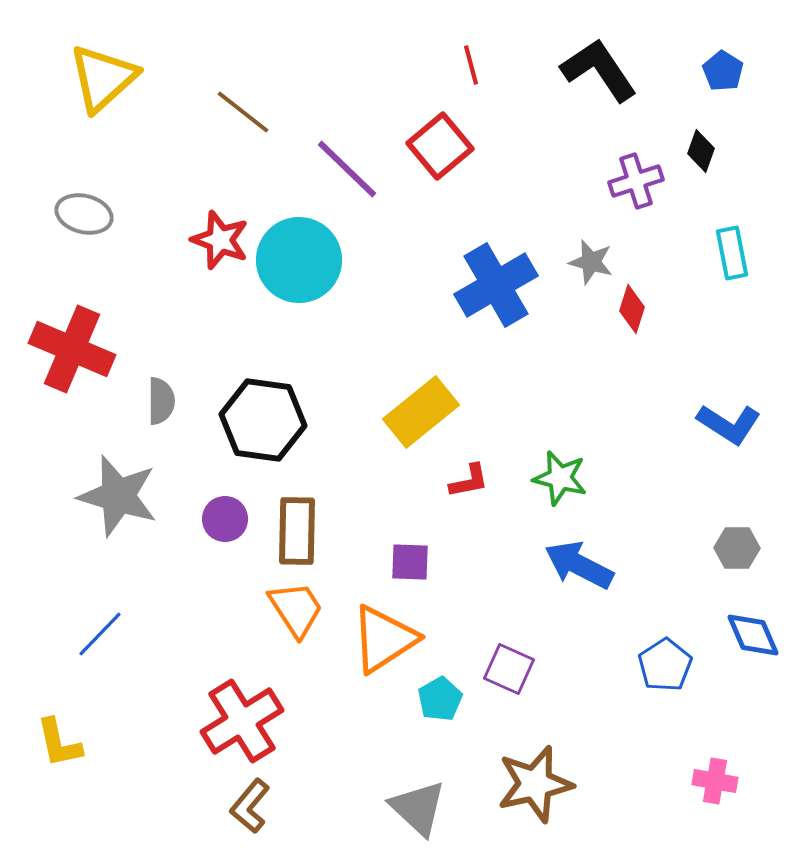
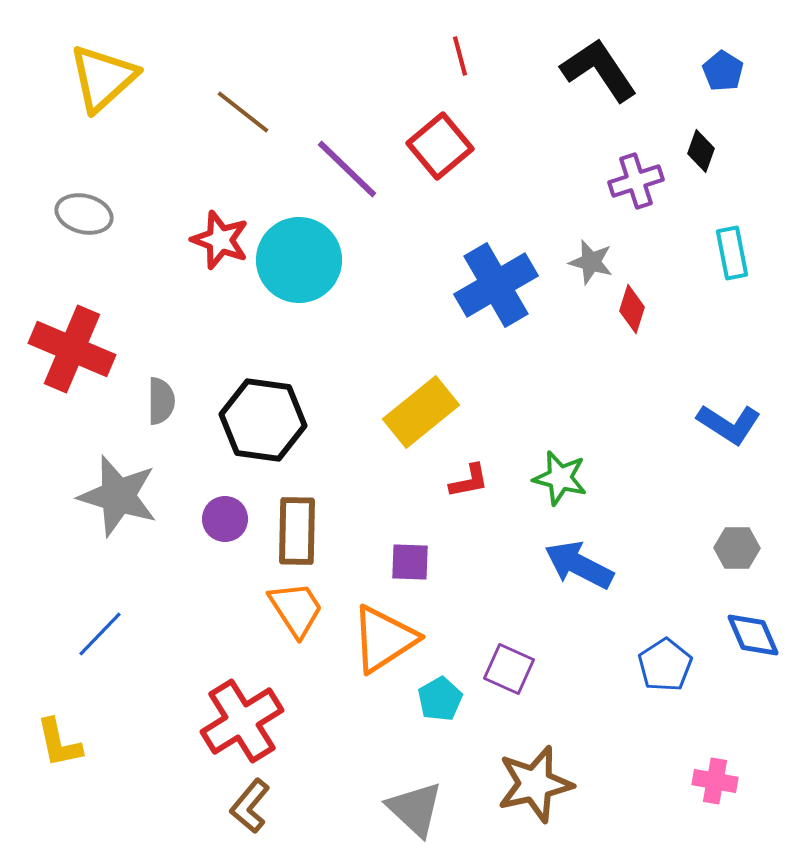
red line at (471, 65): moved 11 px left, 9 px up
gray triangle at (418, 808): moved 3 px left, 1 px down
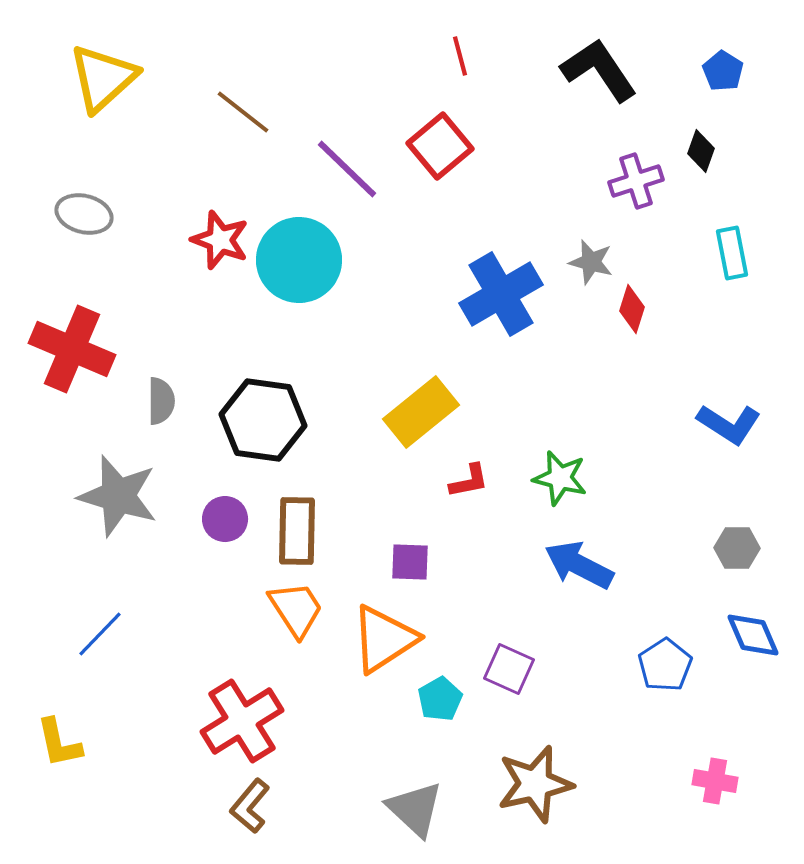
blue cross at (496, 285): moved 5 px right, 9 px down
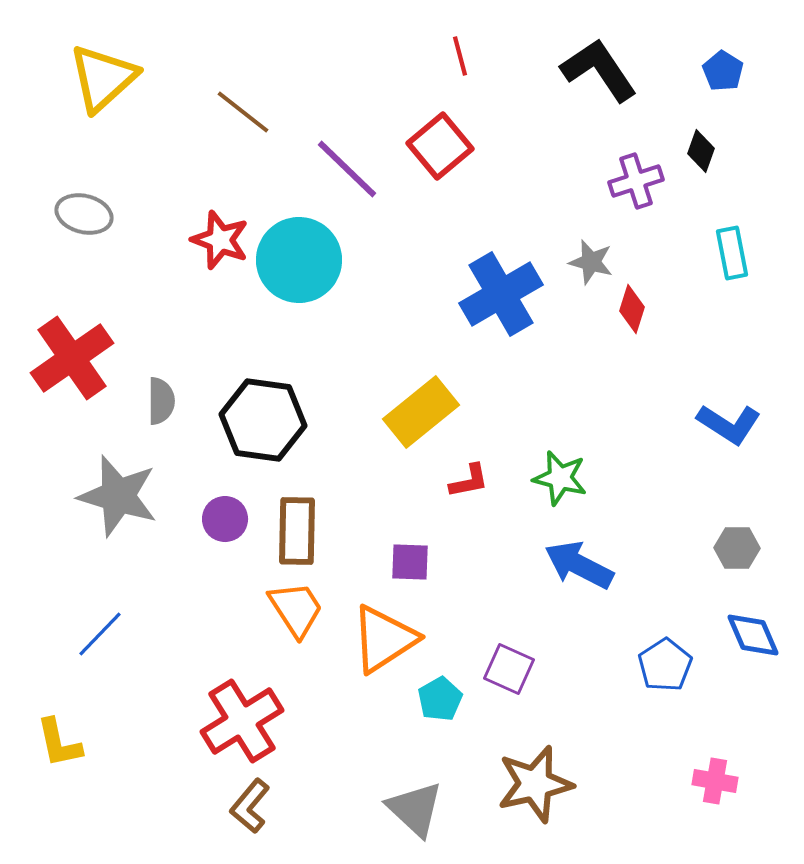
red cross at (72, 349): moved 9 px down; rotated 32 degrees clockwise
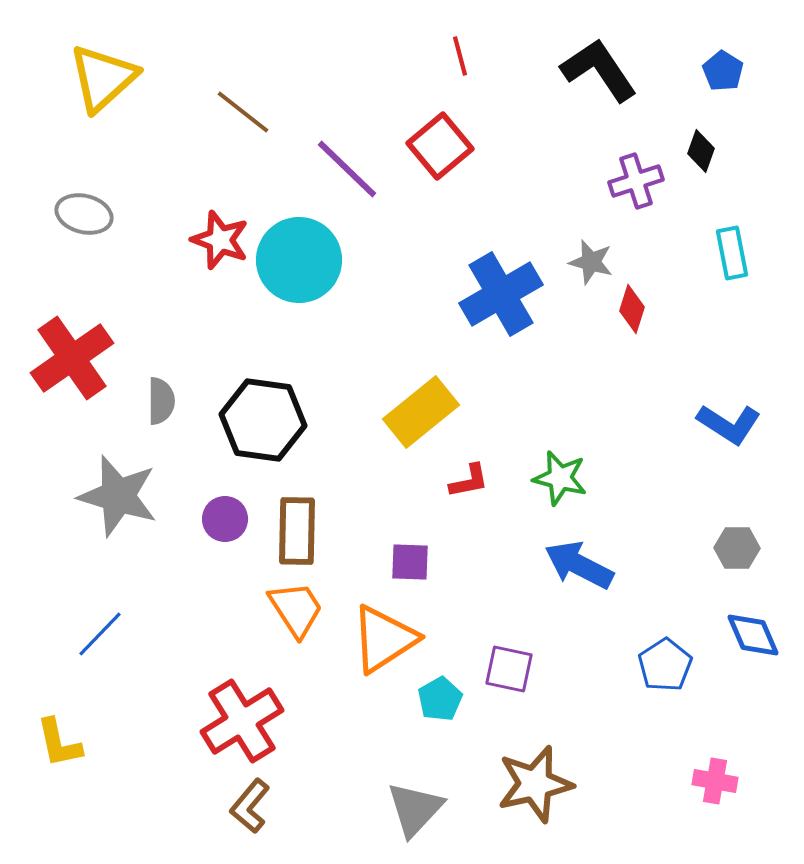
purple square at (509, 669): rotated 12 degrees counterclockwise
gray triangle at (415, 809): rotated 30 degrees clockwise
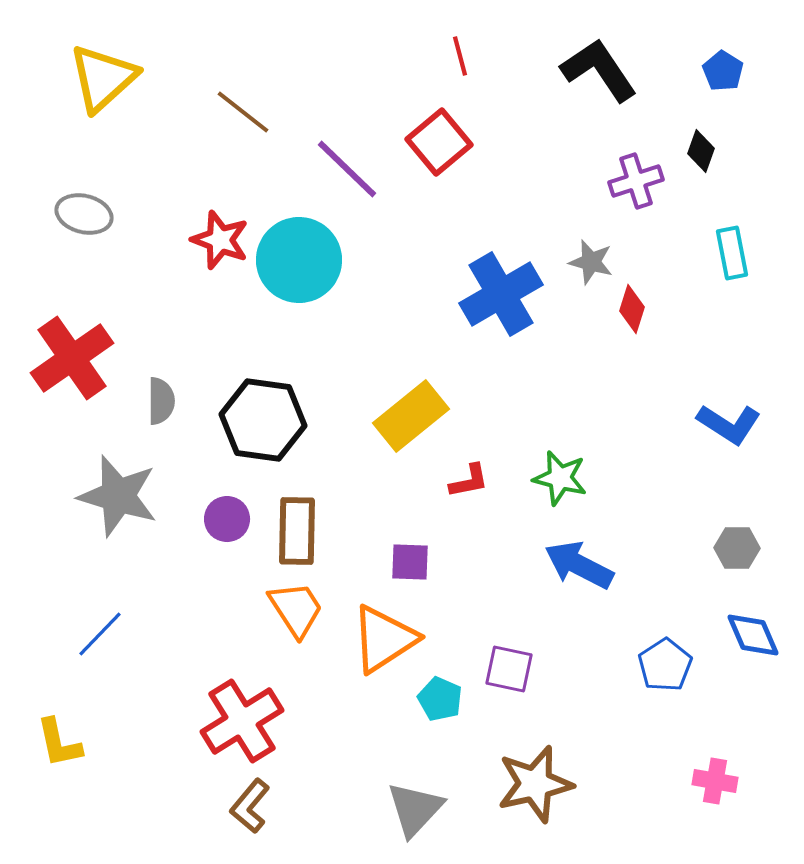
red square at (440, 146): moved 1 px left, 4 px up
yellow rectangle at (421, 412): moved 10 px left, 4 px down
purple circle at (225, 519): moved 2 px right
cyan pentagon at (440, 699): rotated 18 degrees counterclockwise
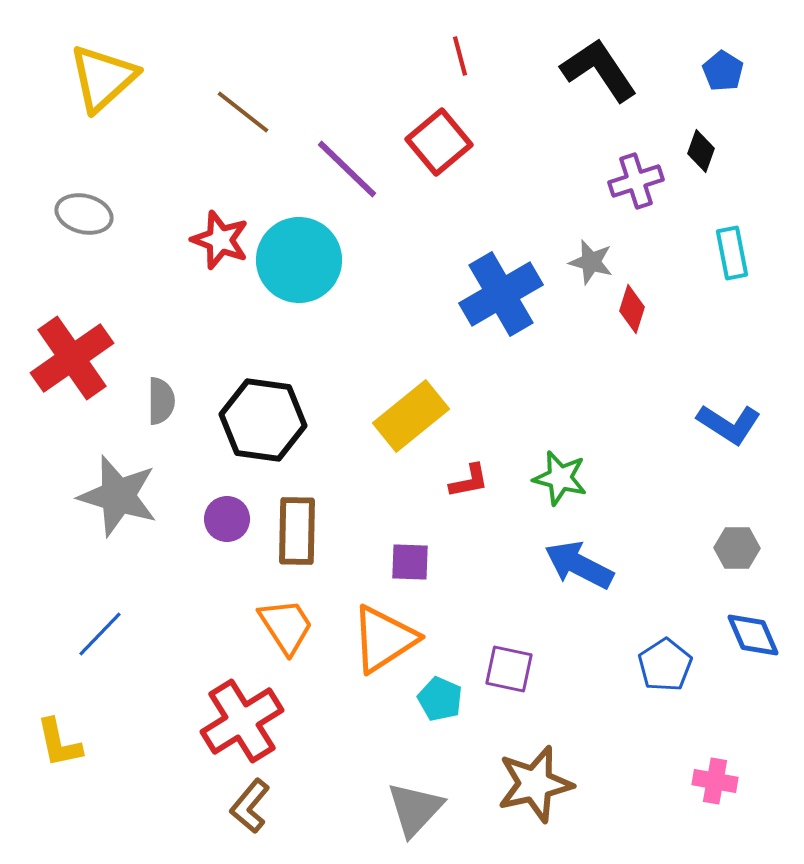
orange trapezoid at (296, 609): moved 10 px left, 17 px down
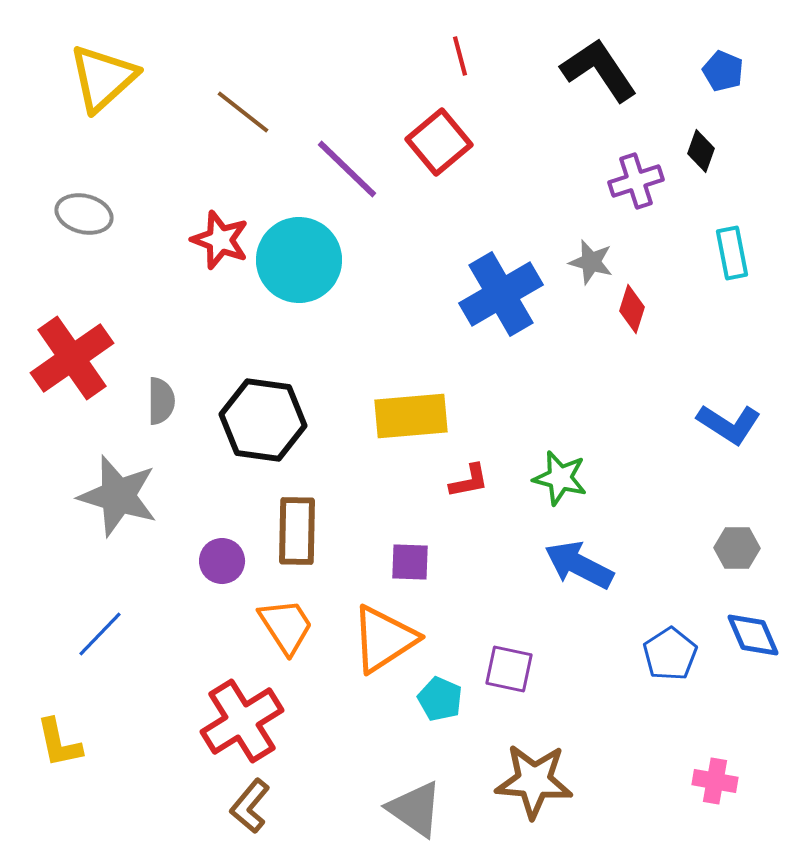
blue pentagon at (723, 71): rotated 9 degrees counterclockwise
yellow rectangle at (411, 416): rotated 34 degrees clockwise
purple circle at (227, 519): moved 5 px left, 42 px down
blue pentagon at (665, 665): moved 5 px right, 11 px up
brown star at (535, 784): moved 1 px left, 3 px up; rotated 18 degrees clockwise
gray triangle at (415, 809): rotated 38 degrees counterclockwise
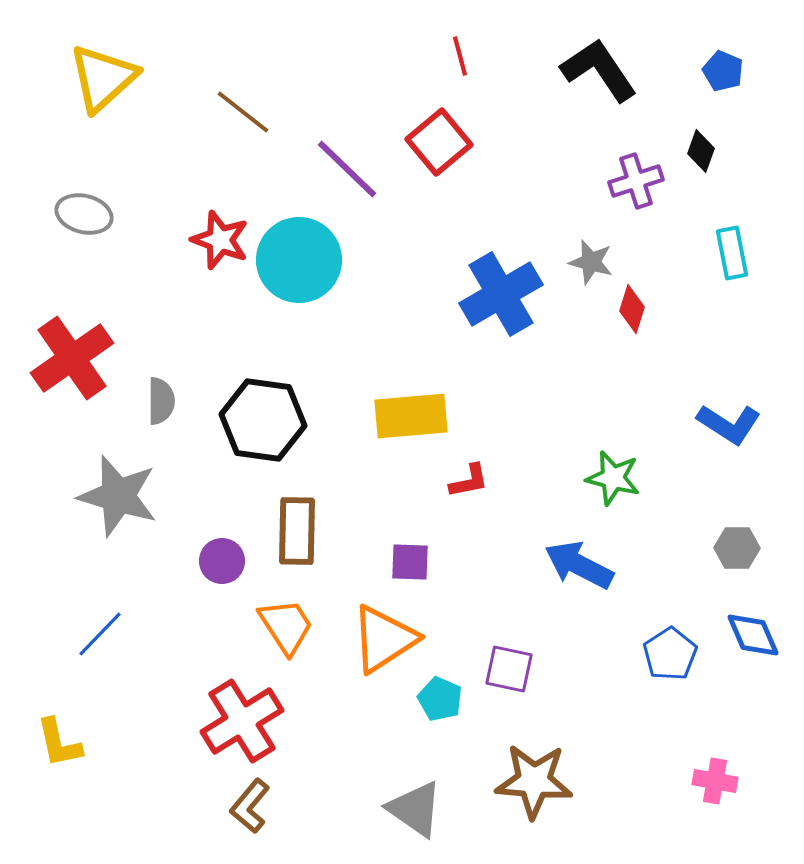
green star at (560, 478): moved 53 px right
